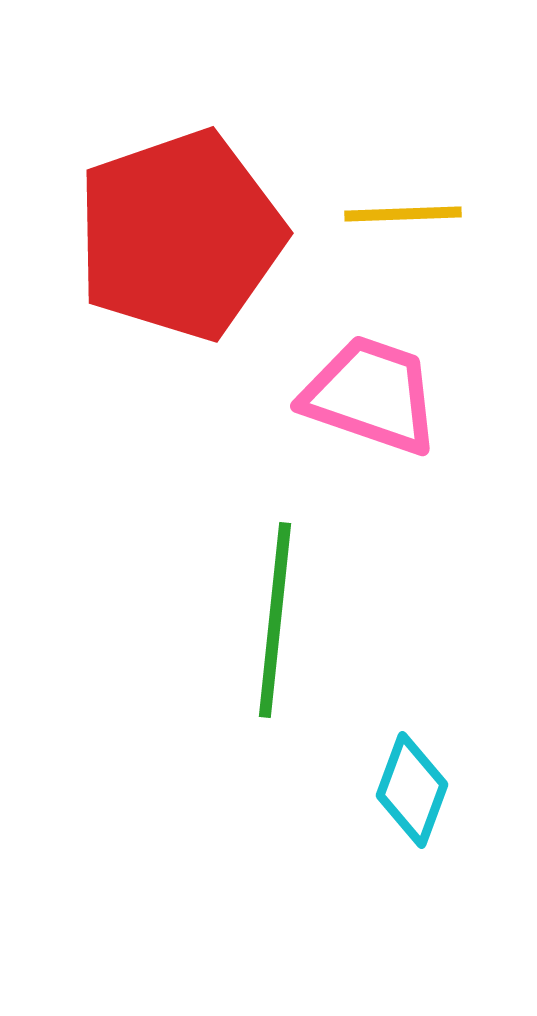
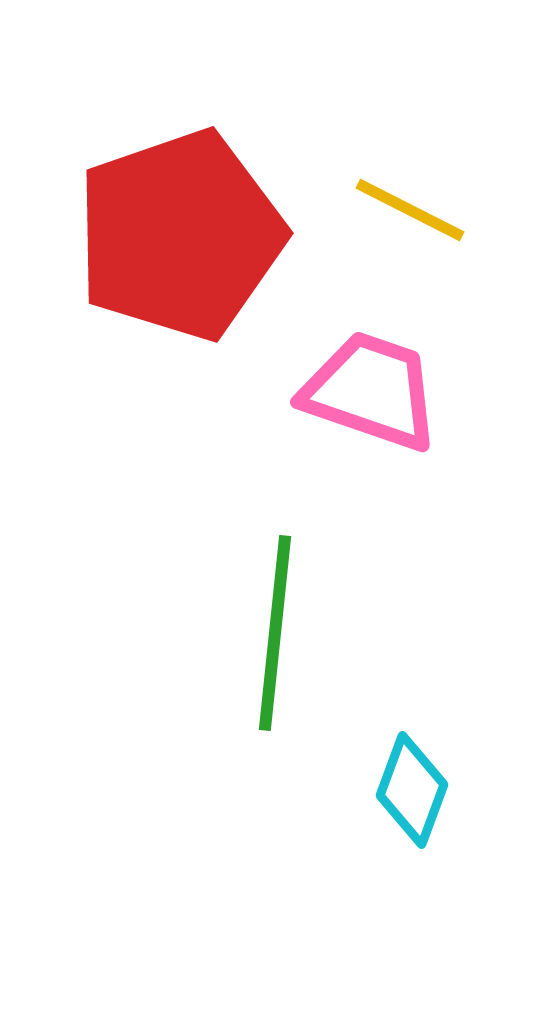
yellow line: moved 7 px right, 4 px up; rotated 29 degrees clockwise
pink trapezoid: moved 4 px up
green line: moved 13 px down
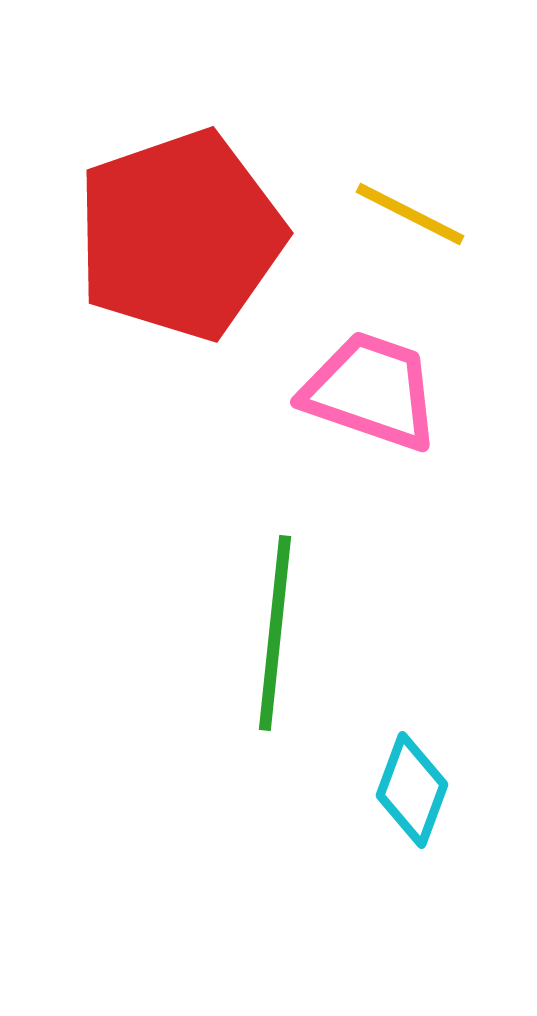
yellow line: moved 4 px down
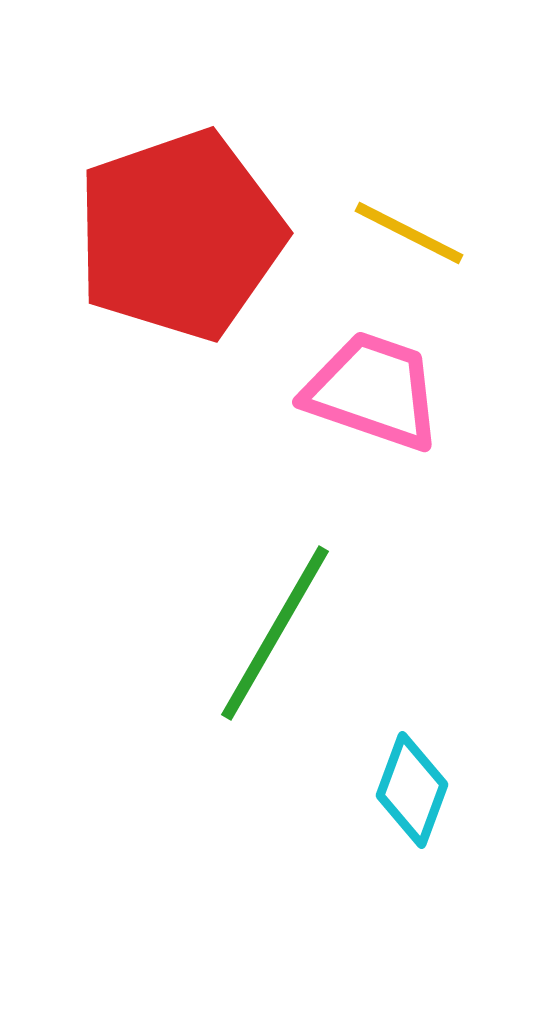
yellow line: moved 1 px left, 19 px down
pink trapezoid: moved 2 px right
green line: rotated 24 degrees clockwise
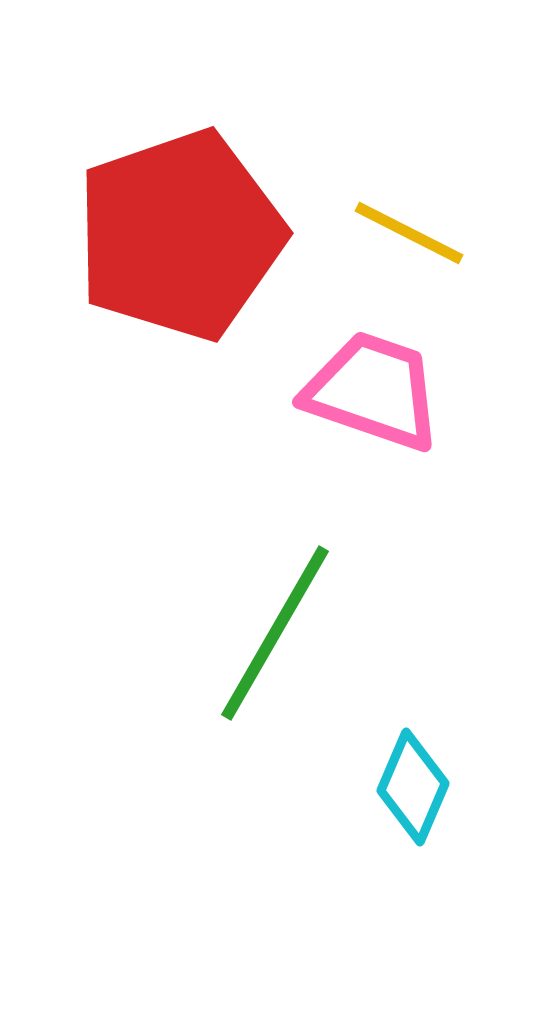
cyan diamond: moved 1 px right, 3 px up; rotated 3 degrees clockwise
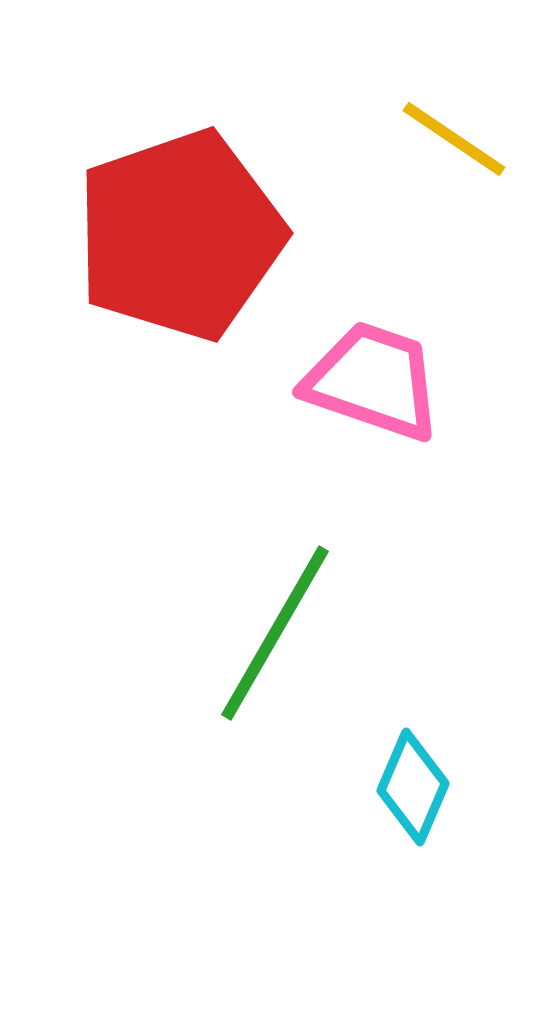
yellow line: moved 45 px right, 94 px up; rotated 7 degrees clockwise
pink trapezoid: moved 10 px up
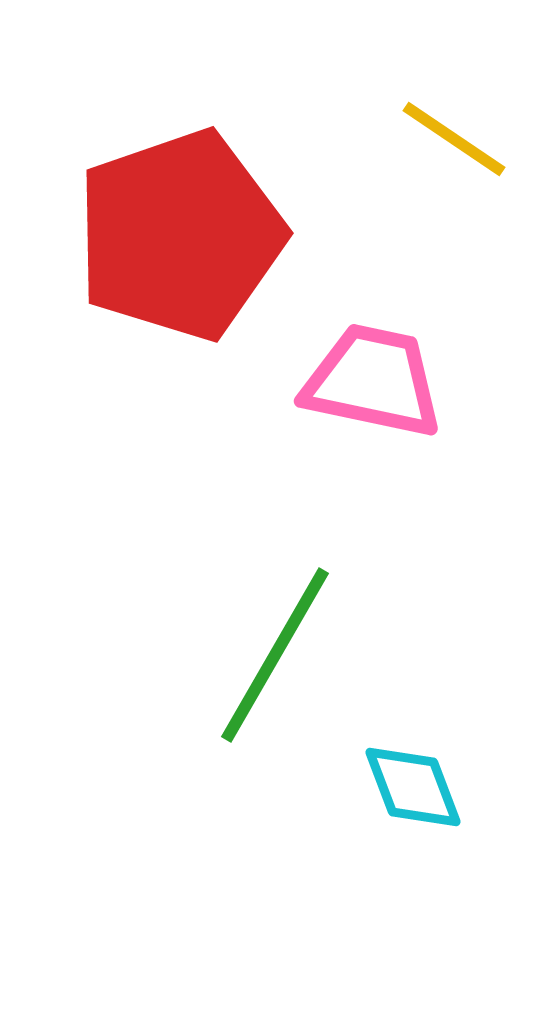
pink trapezoid: rotated 7 degrees counterclockwise
green line: moved 22 px down
cyan diamond: rotated 44 degrees counterclockwise
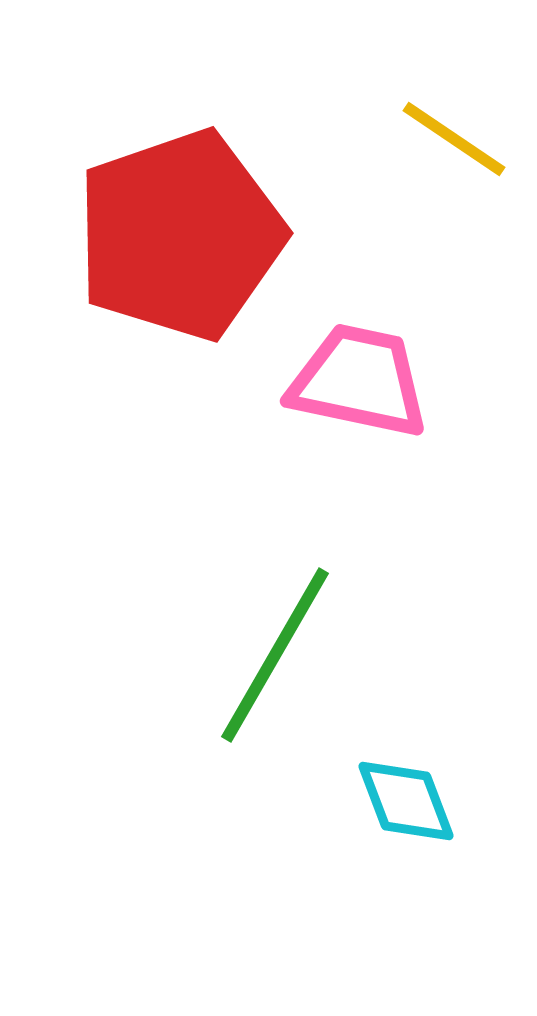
pink trapezoid: moved 14 px left
cyan diamond: moved 7 px left, 14 px down
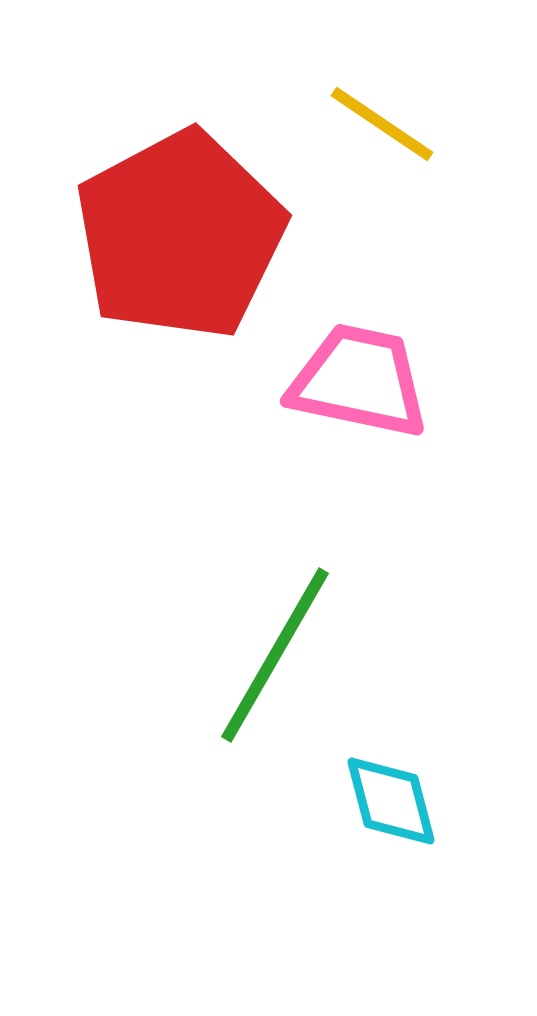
yellow line: moved 72 px left, 15 px up
red pentagon: rotated 9 degrees counterclockwise
cyan diamond: moved 15 px left; rotated 6 degrees clockwise
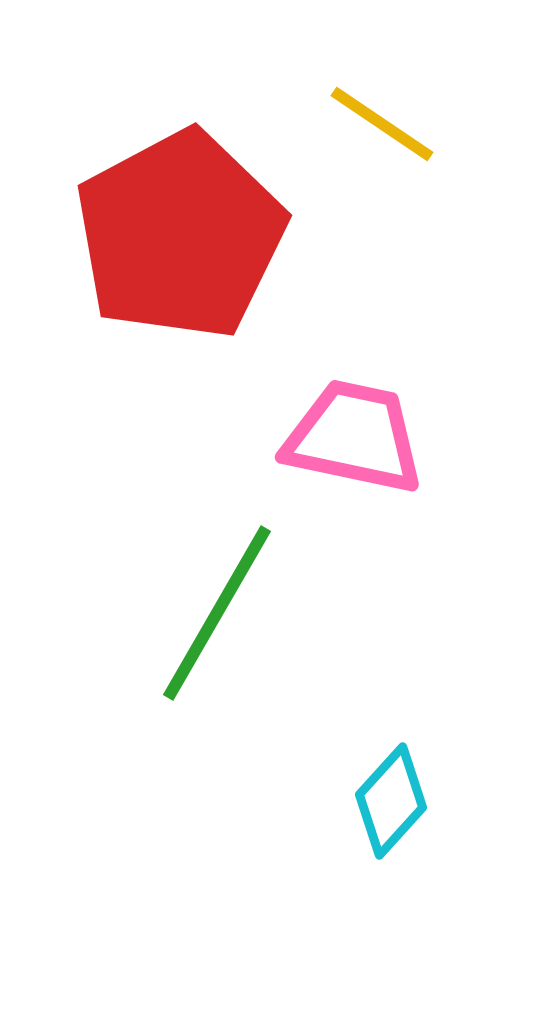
pink trapezoid: moved 5 px left, 56 px down
green line: moved 58 px left, 42 px up
cyan diamond: rotated 57 degrees clockwise
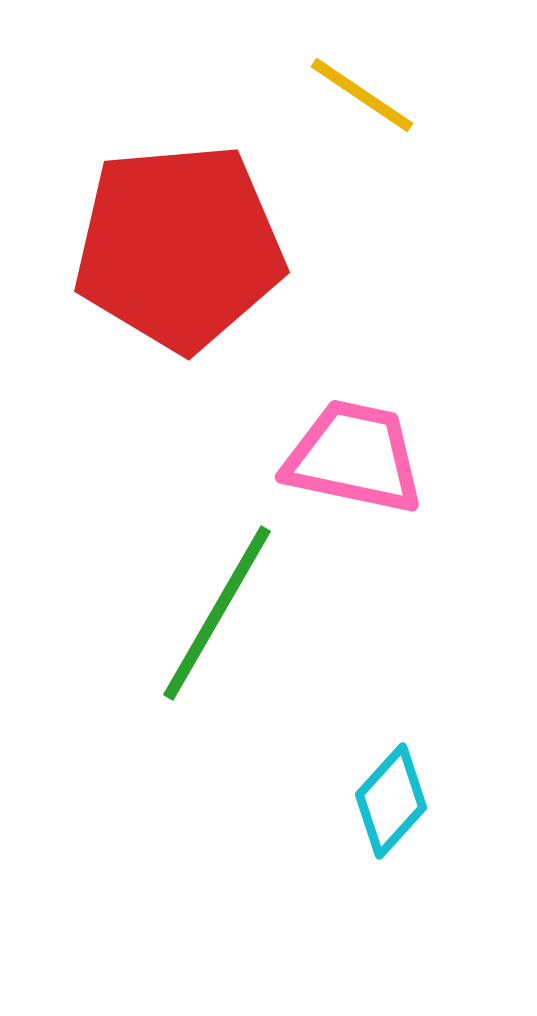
yellow line: moved 20 px left, 29 px up
red pentagon: moved 1 px left, 12 px down; rotated 23 degrees clockwise
pink trapezoid: moved 20 px down
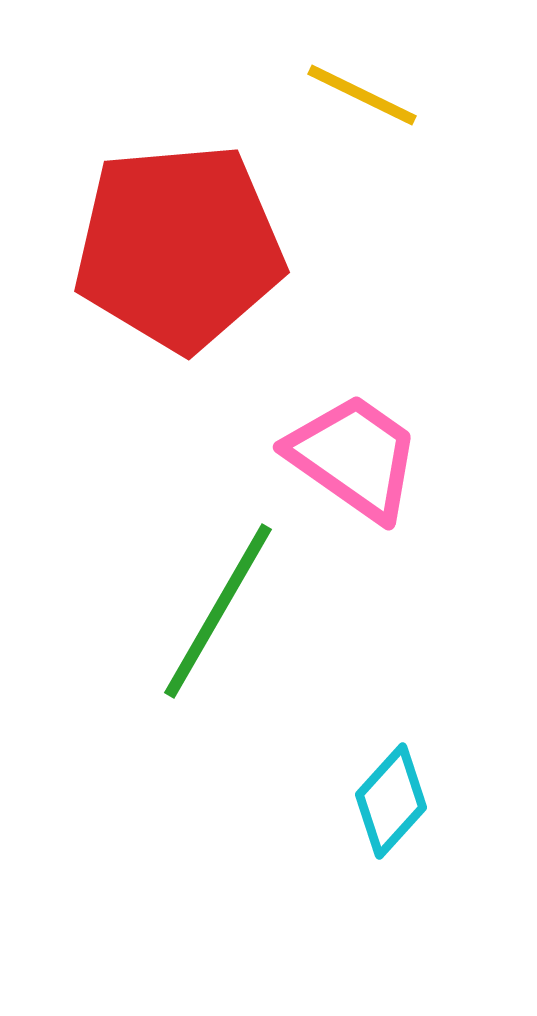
yellow line: rotated 8 degrees counterclockwise
pink trapezoid: rotated 23 degrees clockwise
green line: moved 1 px right, 2 px up
